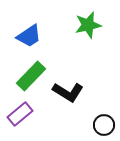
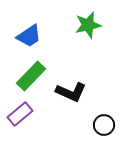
black L-shape: moved 3 px right; rotated 8 degrees counterclockwise
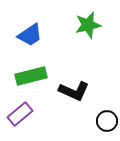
blue trapezoid: moved 1 px right, 1 px up
green rectangle: rotated 32 degrees clockwise
black L-shape: moved 3 px right, 1 px up
black circle: moved 3 px right, 4 px up
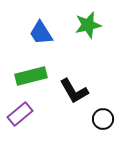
blue trapezoid: moved 11 px right, 2 px up; rotated 92 degrees clockwise
black L-shape: rotated 36 degrees clockwise
black circle: moved 4 px left, 2 px up
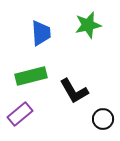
blue trapezoid: rotated 152 degrees counterclockwise
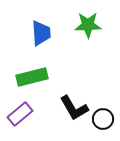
green star: rotated 12 degrees clockwise
green rectangle: moved 1 px right, 1 px down
black L-shape: moved 17 px down
